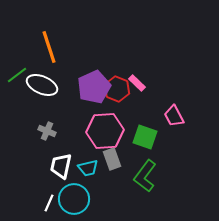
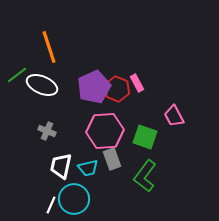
pink rectangle: rotated 18 degrees clockwise
white line: moved 2 px right, 2 px down
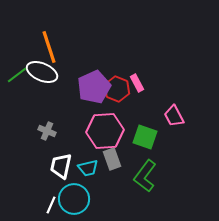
white ellipse: moved 13 px up
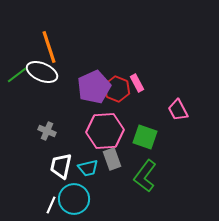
pink trapezoid: moved 4 px right, 6 px up
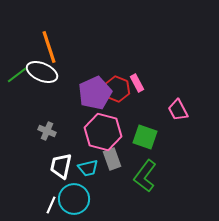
purple pentagon: moved 1 px right, 6 px down
pink hexagon: moved 2 px left, 1 px down; rotated 18 degrees clockwise
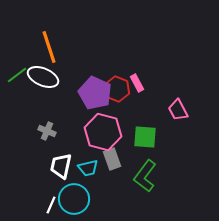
white ellipse: moved 1 px right, 5 px down
purple pentagon: rotated 24 degrees counterclockwise
green square: rotated 15 degrees counterclockwise
